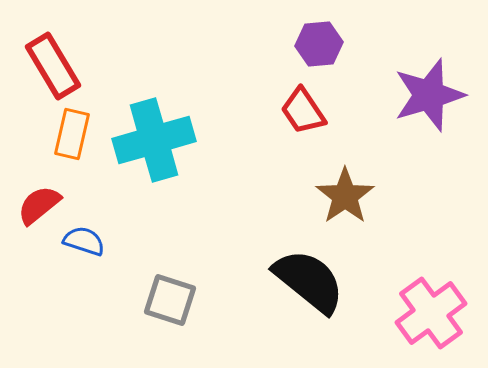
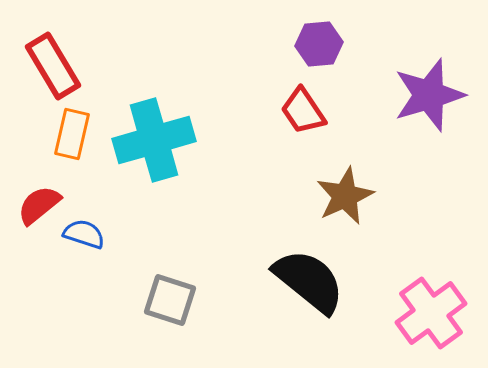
brown star: rotated 10 degrees clockwise
blue semicircle: moved 7 px up
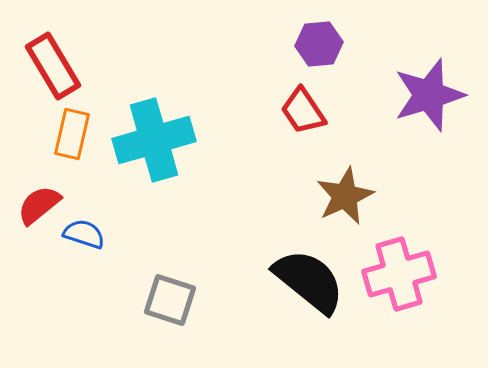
pink cross: moved 32 px left, 39 px up; rotated 20 degrees clockwise
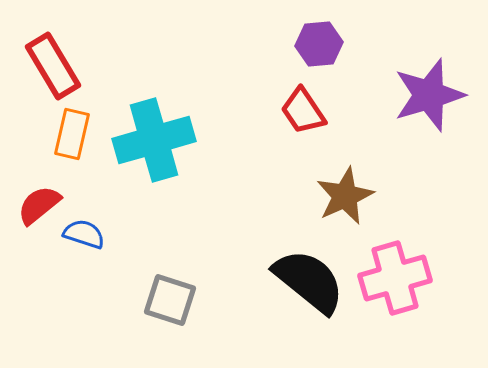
pink cross: moved 4 px left, 4 px down
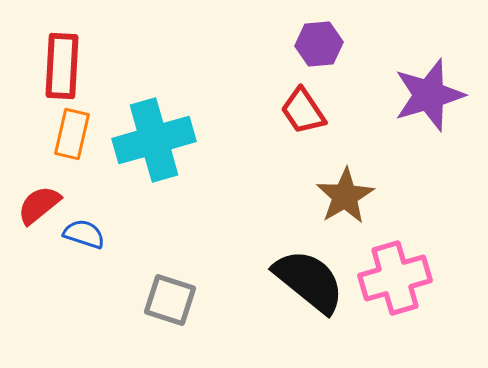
red rectangle: moved 9 px right; rotated 34 degrees clockwise
brown star: rotated 6 degrees counterclockwise
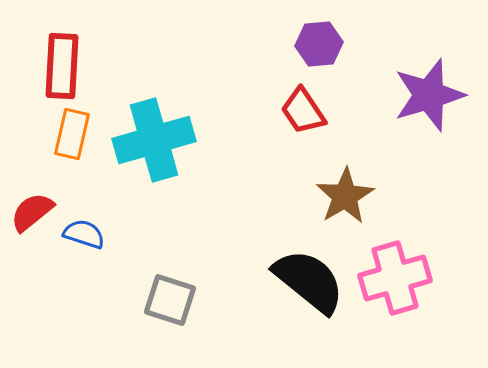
red semicircle: moved 7 px left, 7 px down
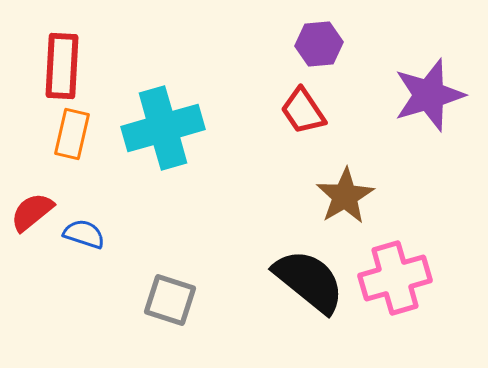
cyan cross: moved 9 px right, 12 px up
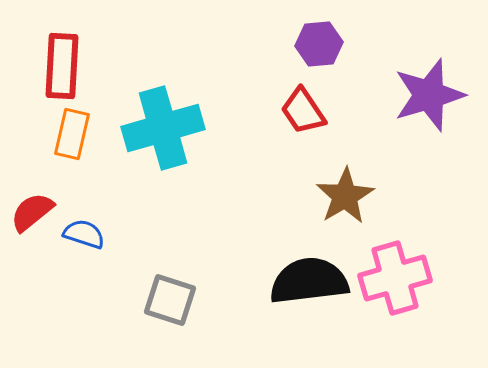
black semicircle: rotated 46 degrees counterclockwise
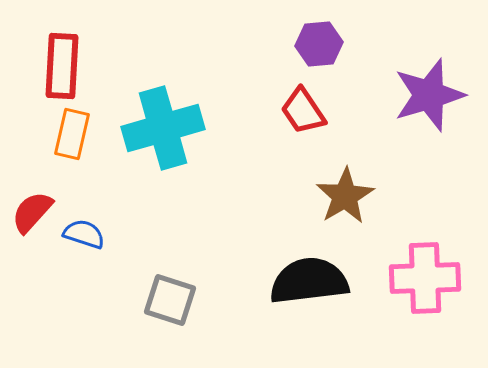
red semicircle: rotated 9 degrees counterclockwise
pink cross: moved 30 px right; rotated 14 degrees clockwise
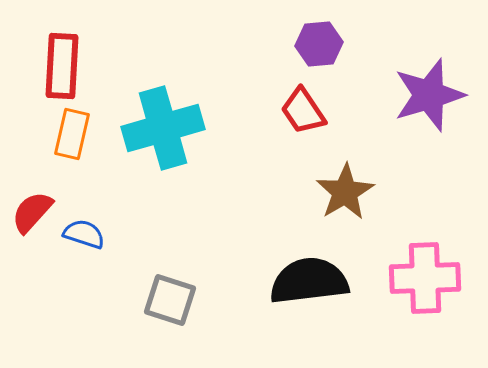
brown star: moved 4 px up
